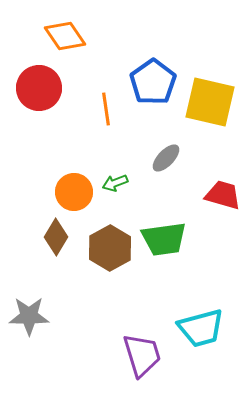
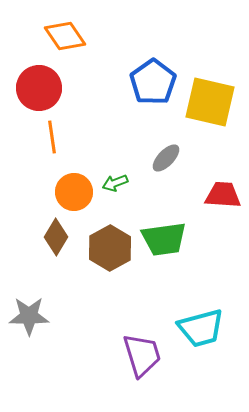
orange line: moved 54 px left, 28 px down
red trapezoid: rotated 12 degrees counterclockwise
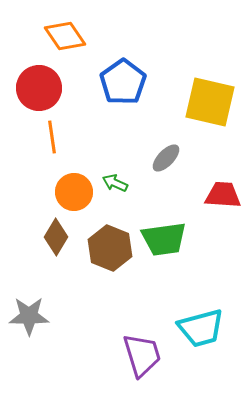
blue pentagon: moved 30 px left
green arrow: rotated 45 degrees clockwise
brown hexagon: rotated 9 degrees counterclockwise
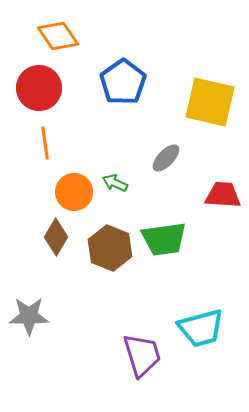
orange diamond: moved 7 px left
orange line: moved 7 px left, 6 px down
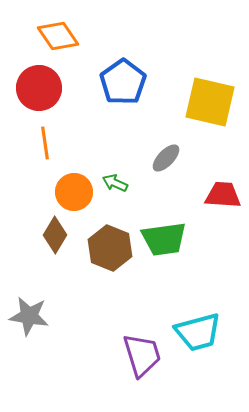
brown diamond: moved 1 px left, 2 px up
gray star: rotated 9 degrees clockwise
cyan trapezoid: moved 3 px left, 4 px down
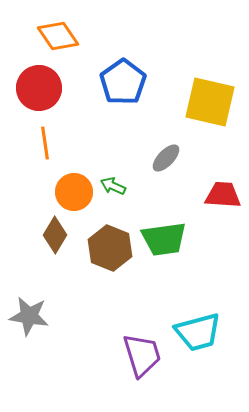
green arrow: moved 2 px left, 3 px down
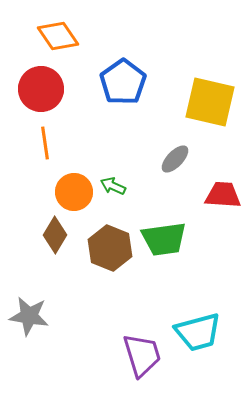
red circle: moved 2 px right, 1 px down
gray ellipse: moved 9 px right, 1 px down
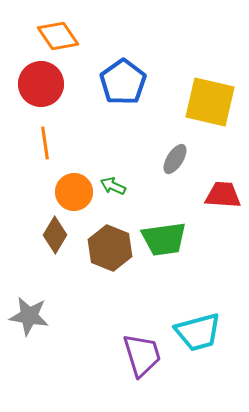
red circle: moved 5 px up
gray ellipse: rotated 12 degrees counterclockwise
